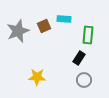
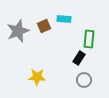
green rectangle: moved 1 px right, 4 px down
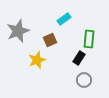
cyan rectangle: rotated 40 degrees counterclockwise
brown square: moved 6 px right, 14 px down
yellow star: moved 17 px up; rotated 24 degrees counterclockwise
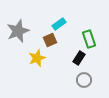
cyan rectangle: moved 5 px left, 5 px down
green rectangle: rotated 24 degrees counterclockwise
yellow star: moved 2 px up
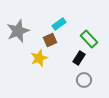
green rectangle: rotated 24 degrees counterclockwise
yellow star: moved 2 px right
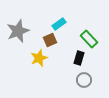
black rectangle: rotated 16 degrees counterclockwise
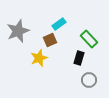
gray circle: moved 5 px right
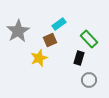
gray star: rotated 10 degrees counterclockwise
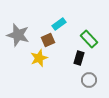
gray star: moved 4 px down; rotated 25 degrees counterclockwise
brown square: moved 2 px left
